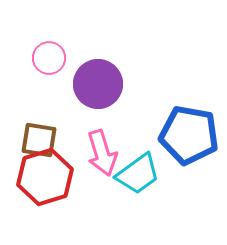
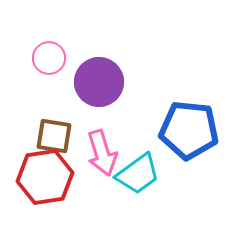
purple circle: moved 1 px right, 2 px up
blue pentagon: moved 5 px up; rotated 4 degrees counterclockwise
brown square: moved 15 px right, 4 px up
red hexagon: rotated 8 degrees clockwise
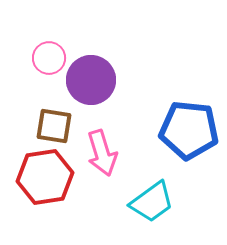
purple circle: moved 8 px left, 2 px up
brown square: moved 10 px up
cyan trapezoid: moved 14 px right, 28 px down
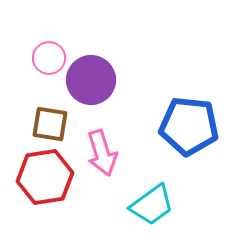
brown square: moved 4 px left, 2 px up
blue pentagon: moved 4 px up
cyan trapezoid: moved 3 px down
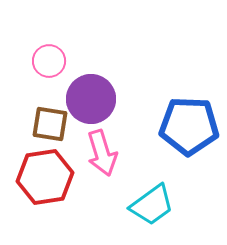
pink circle: moved 3 px down
purple circle: moved 19 px down
blue pentagon: rotated 4 degrees counterclockwise
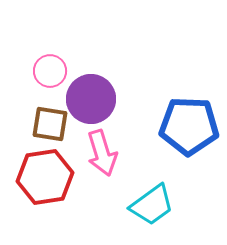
pink circle: moved 1 px right, 10 px down
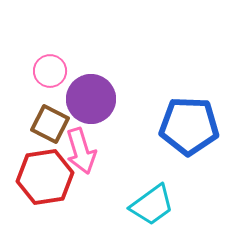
brown square: rotated 18 degrees clockwise
pink arrow: moved 21 px left, 2 px up
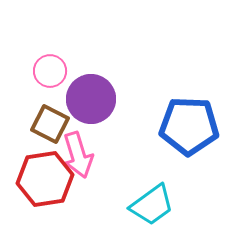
pink arrow: moved 3 px left, 4 px down
red hexagon: moved 2 px down
